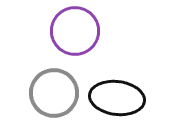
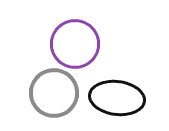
purple circle: moved 13 px down
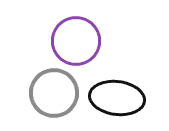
purple circle: moved 1 px right, 3 px up
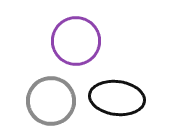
gray circle: moved 3 px left, 8 px down
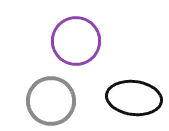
black ellipse: moved 17 px right
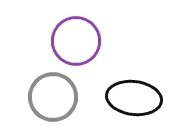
gray circle: moved 2 px right, 4 px up
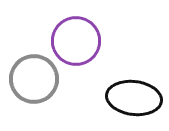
gray circle: moved 19 px left, 18 px up
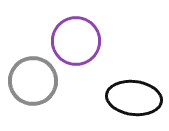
gray circle: moved 1 px left, 2 px down
